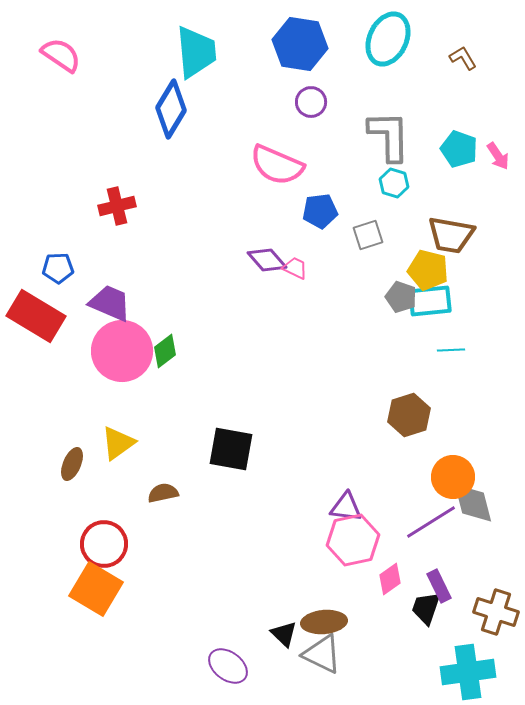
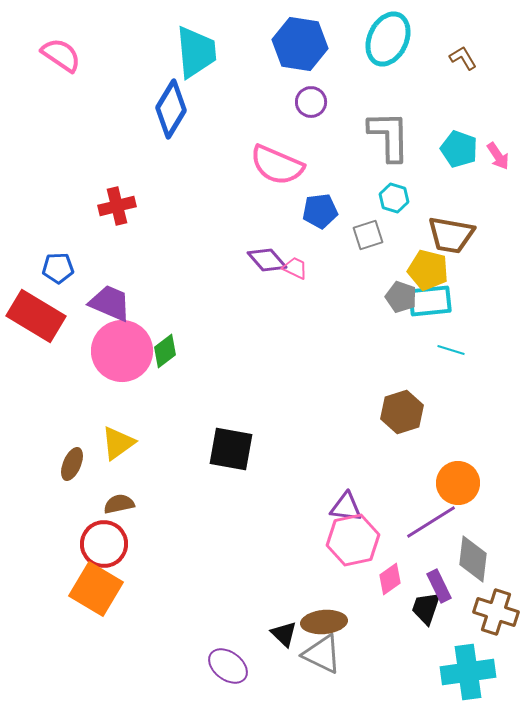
cyan hexagon at (394, 183): moved 15 px down
cyan line at (451, 350): rotated 20 degrees clockwise
brown hexagon at (409, 415): moved 7 px left, 3 px up
orange circle at (453, 477): moved 5 px right, 6 px down
brown semicircle at (163, 493): moved 44 px left, 11 px down
gray diamond at (473, 503): moved 56 px down; rotated 21 degrees clockwise
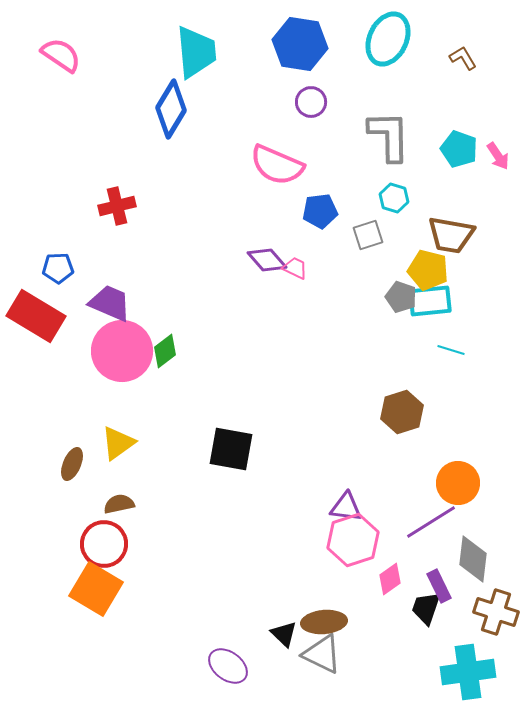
pink hexagon at (353, 540): rotated 6 degrees counterclockwise
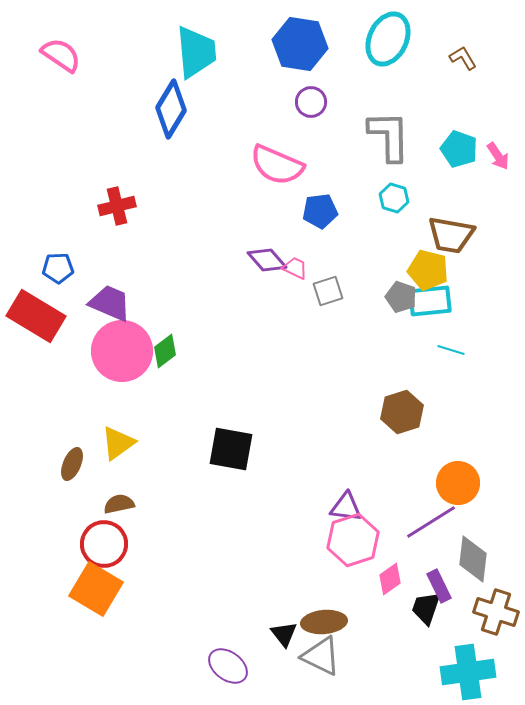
gray square at (368, 235): moved 40 px left, 56 px down
black triangle at (284, 634): rotated 8 degrees clockwise
gray triangle at (322, 654): moved 1 px left, 2 px down
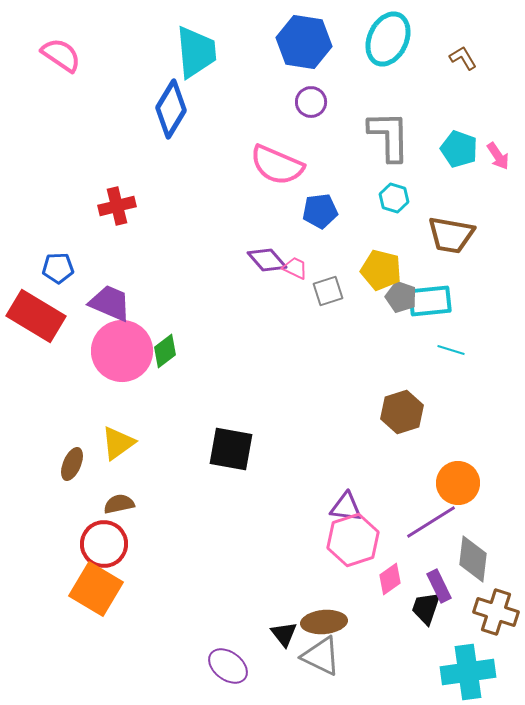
blue hexagon at (300, 44): moved 4 px right, 2 px up
yellow pentagon at (428, 270): moved 47 px left
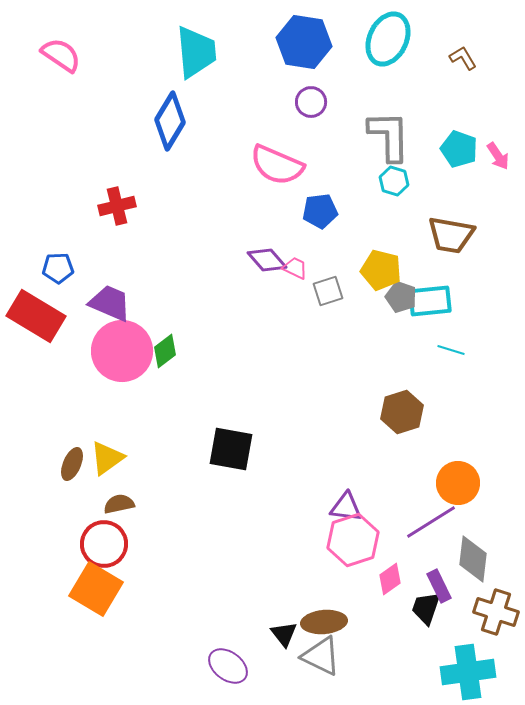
blue diamond at (171, 109): moved 1 px left, 12 px down
cyan hexagon at (394, 198): moved 17 px up
yellow triangle at (118, 443): moved 11 px left, 15 px down
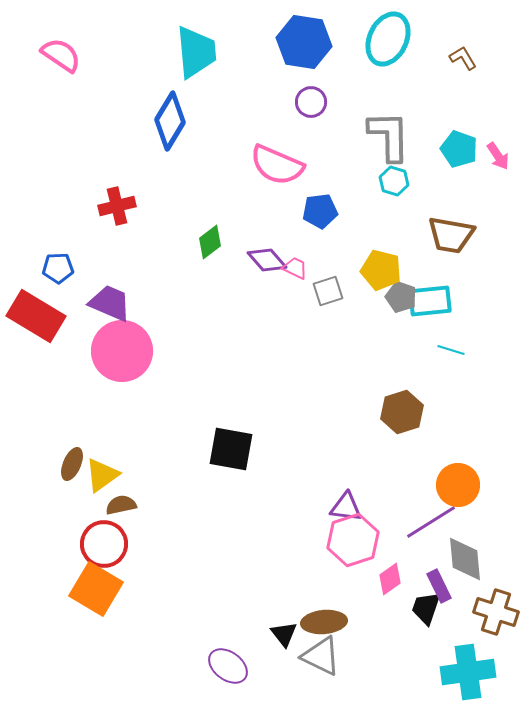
green diamond at (165, 351): moved 45 px right, 109 px up
yellow triangle at (107, 458): moved 5 px left, 17 px down
orange circle at (458, 483): moved 2 px down
brown semicircle at (119, 504): moved 2 px right, 1 px down
gray diamond at (473, 559): moved 8 px left; rotated 12 degrees counterclockwise
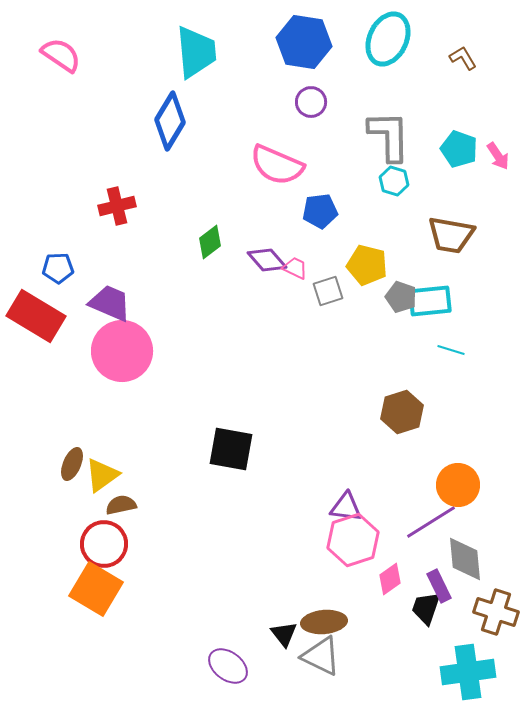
yellow pentagon at (381, 270): moved 14 px left, 5 px up
